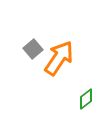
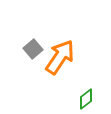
orange arrow: moved 1 px right, 1 px up
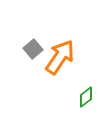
green diamond: moved 2 px up
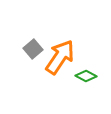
green diamond: moved 21 px up; rotated 65 degrees clockwise
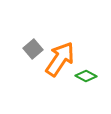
orange arrow: moved 2 px down
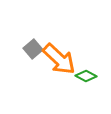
orange arrow: moved 1 px left; rotated 99 degrees clockwise
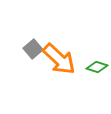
green diamond: moved 11 px right, 9 px up; rotated 10 degrees counterclockwise
